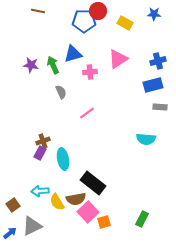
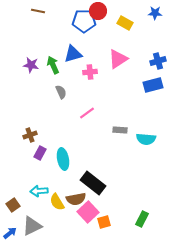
blue star: moved 1 px right, 1 px up
gray rectangle: moved 40 px left, 23 px down
brown cross: moved 13 px left, 6 px up
cyan arrow: moved 1 px left
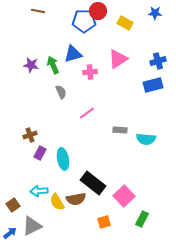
pink square: moved 36 px right, 16 px up
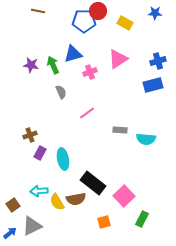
pink cross: rotated 16 degrees counterclockwise
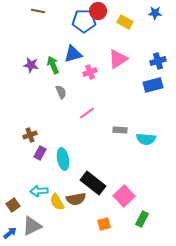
yellow rectangle: moved 1 px up
orange square: moved 2 px down
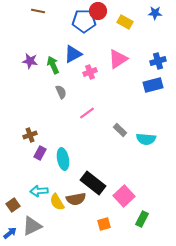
blue triangle: rotated 12 degrees counterclockwise
purple star: moved 1 px left, 4 px up
gray rectangle: rotated 40 degrees clockwise
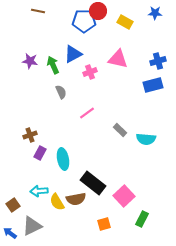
pink triangle: rotated 45 degrees clockwise
blue arrow: rotated 104 degrees counterclockwise
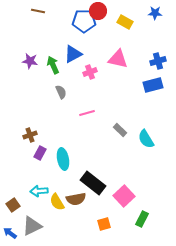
pink line: rotated 21 degrees clockwise
cyan semicircle: rotated 54 degrees clockwise
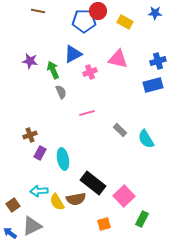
green arrow: moved 5 px down
